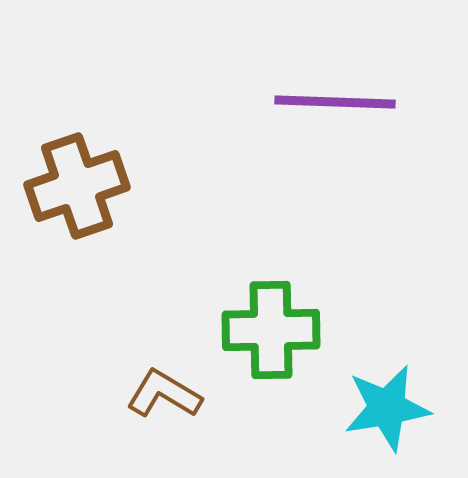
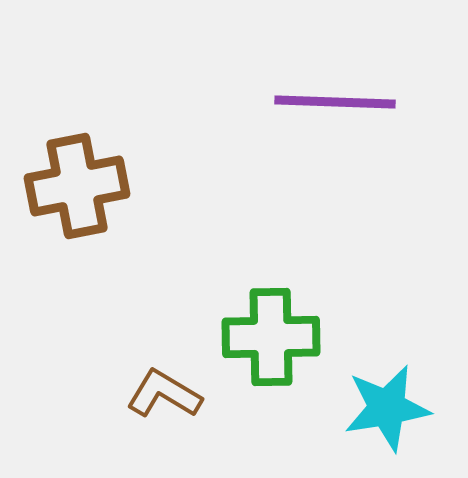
brown cross: rotated 8 degrees clockwise
green cross: moved 7 px down
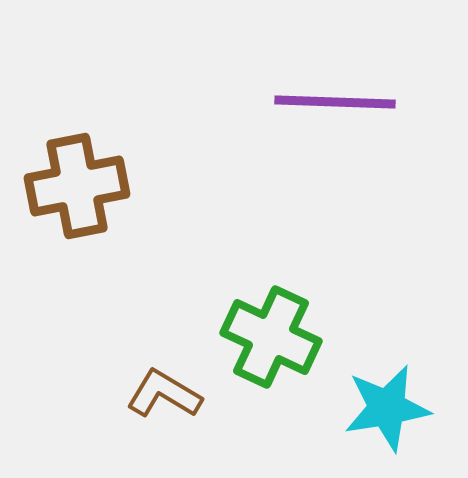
green cross: rotated 26 degrees clockwise
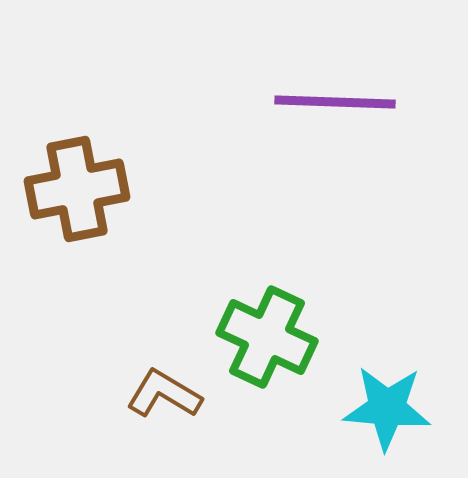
brown cross: moved 3 px down
green cross: moved 4 px left
cyan star: rotated 14 degrees clockwise
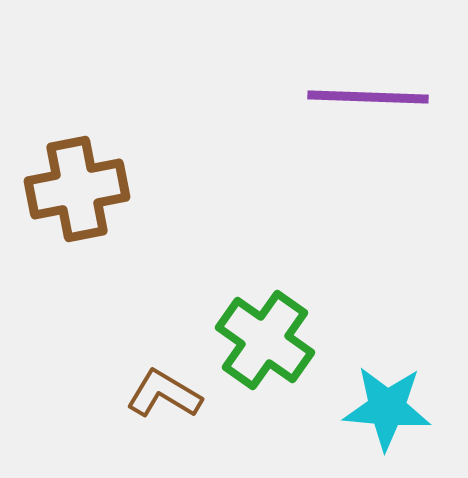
purple line: moved 33 px right, 5 px up
green cross: moved 2 px left, 3 px down; rotated 10 degrees clockwise
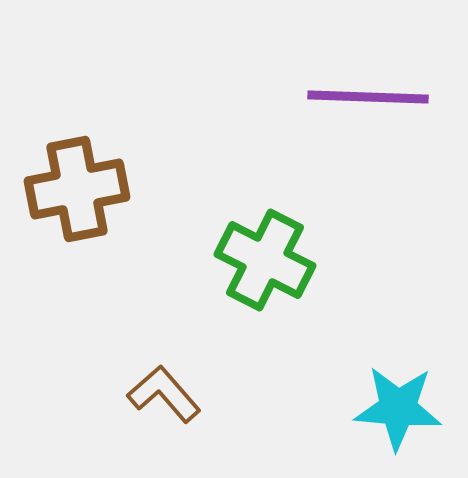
green cross: moved 80 px up; rotated 8 degrees counterclockwise
brown L-shape: rotated 18 degrees clockwise
cyan star: moved 11 px right
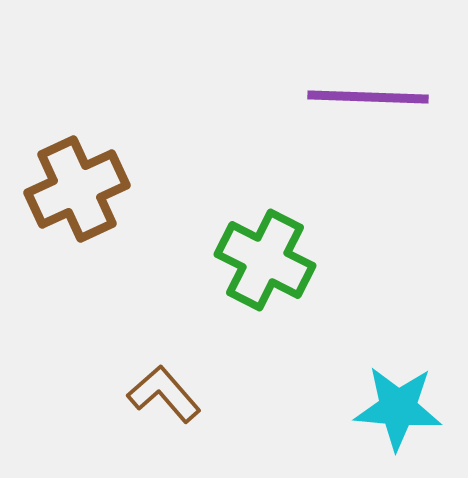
brown cross: rotated 14 degrees counterclockwise
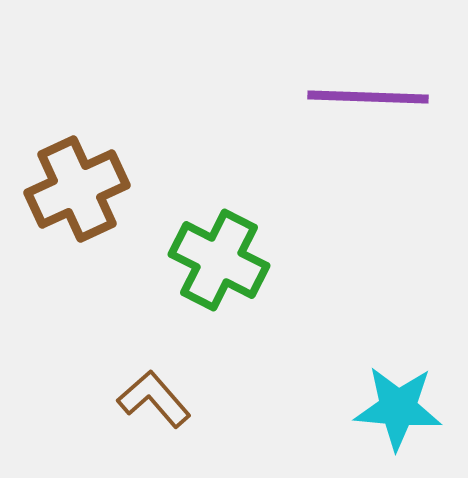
green cross: moved 46 px left
brown L-shape: moved 10 px left, 5 px down
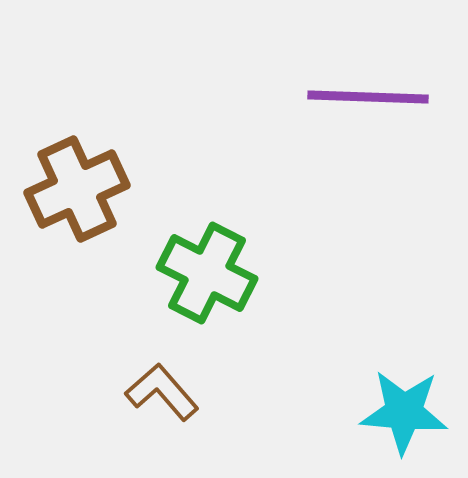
green cross: moved 12 px left, 13 px down
brown L-shape: moved 8 px right, 7 px up
cyan star: moved 6 px right, 4 px down
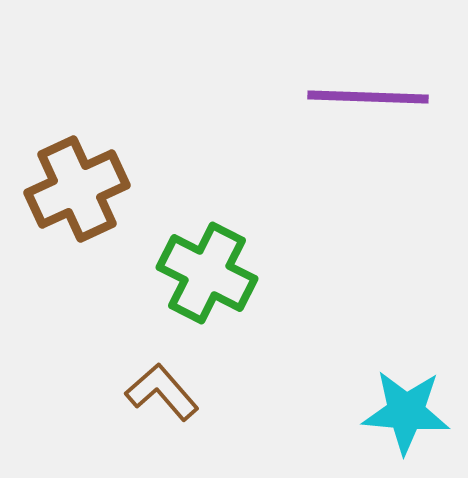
cyan star: moved 2 px right
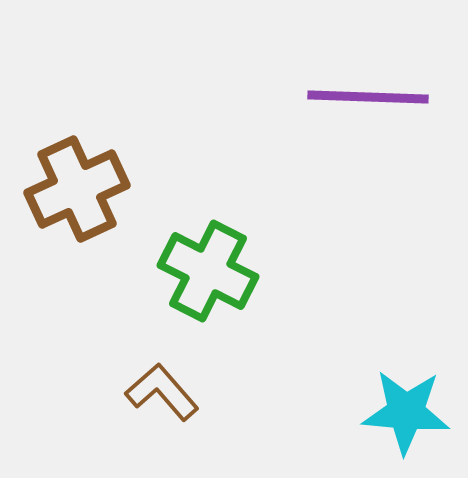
green cross: moved 1 px right, 2 px up
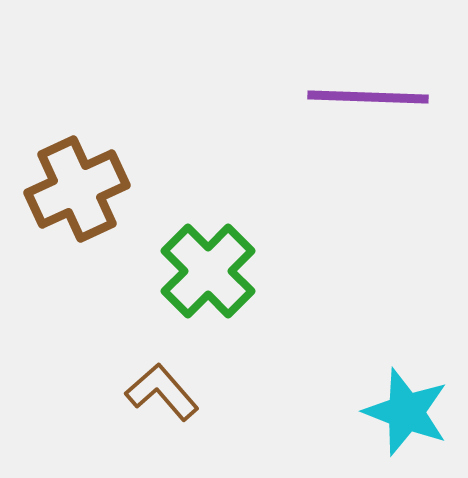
green cross: rotated 18 degrees clockwise
cyan star: rotated 16 degrees clockwise
